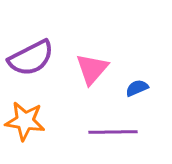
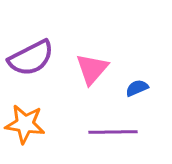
orange star: moved 3 px down
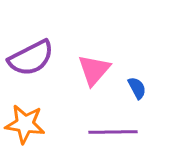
pink triangle: moved 2 px right, 1 px down
blue semicircle: rotated 85 degrees clockwise
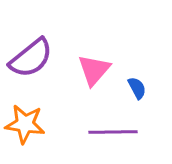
purple semicircle: rotated 12 degrees counterclockwise
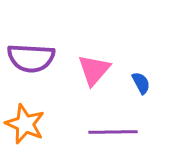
purple semicircle: rotated 42 degrees clockwise
blue semicircle: moved 4 px right, 5 px up
orange star: rotated 15 degrees clockwise
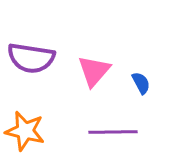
purple semicircle: rotated 6 degrees clockwise
pink triangle: moved 1 px down
orange star: moved 7 px down; rotated 9 degrees counterclockwise
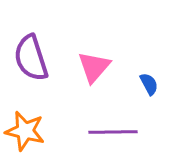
purple semicircle: rotated 63 degrees clockwise
pink triangle: moved 4 px up
blue semicircle: moved 8 px right, 1 px down
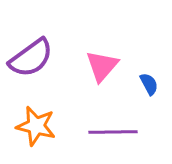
purple semicircle: rotated 108 degrees counterclockwise
pink triangle: moved 8 px right, 1 px up
orange star: moved 11 px right, 5 px up
